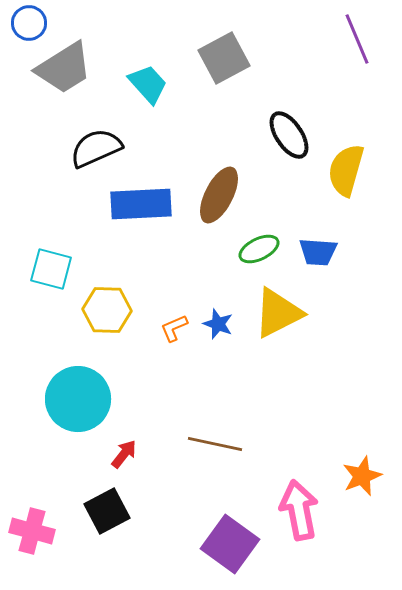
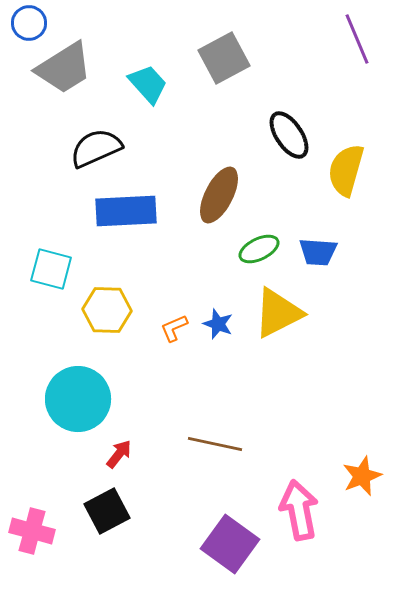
blue rectangle: moved 15 px left, 7 px down
red arrow: moved 5 px left
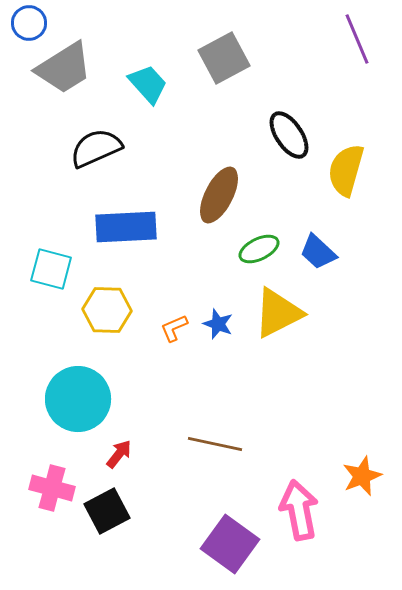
blue rectangle: moved 16 px down
blue trapezoid: rotated 39 degrees clockwise
pink cross: moved 20 px right, 43 px up
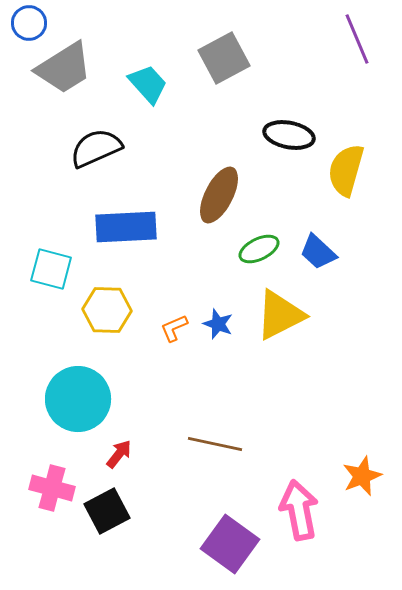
black ellipse: rotated 45 degrees counterclockwise
yellow triangle: moved 2 px right, 2 px down
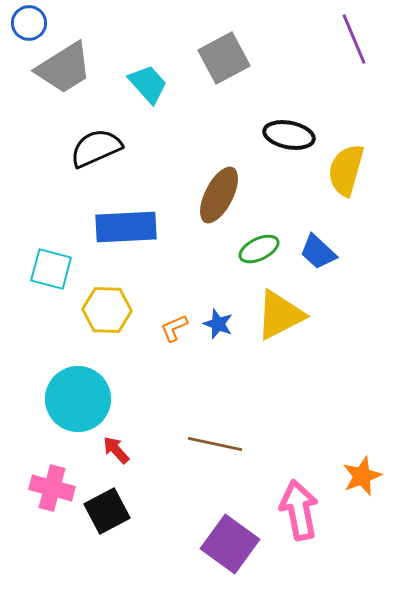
purple line: moved 3 px left
red arrow: moved 3 px left, 4 px up; rotated 80 degrees counterclockwise
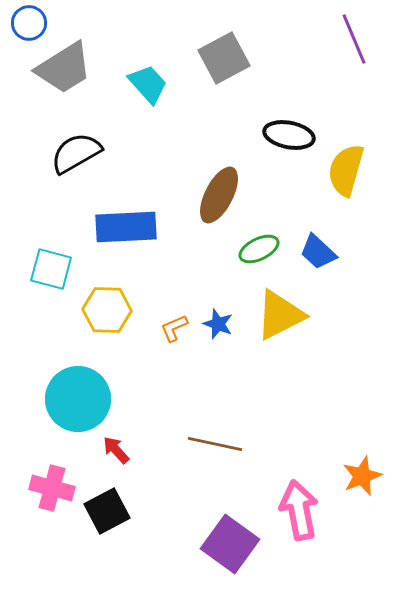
black semicircle: moved 20 px left, 5 px down; rotated 6 degrees counterclockwise
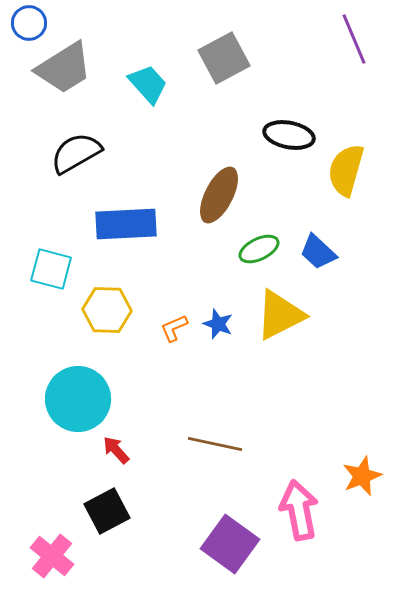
blue rectangle: moved 3 px up
pink cross: moved 68 px down; rotated 24 degrees clockwise
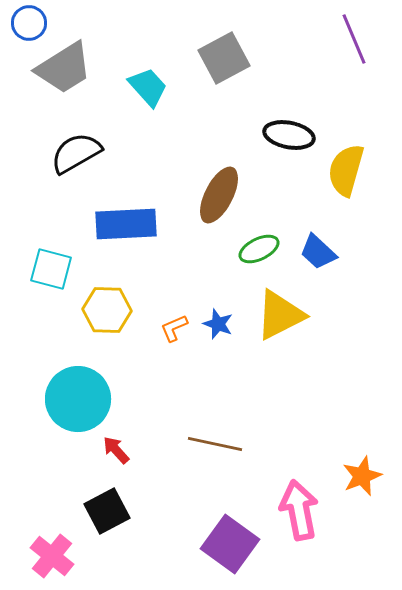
cyan trapezoid: moved 3 px down
